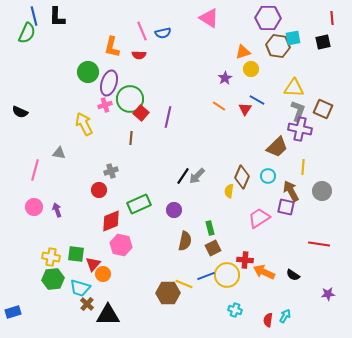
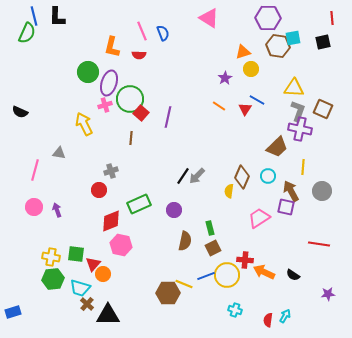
blue semicircle at (163, 33): rotated 98 degrees counterclockwise
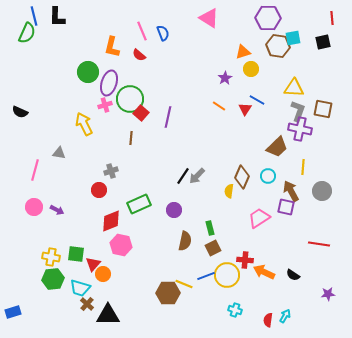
red semicircle at (139, 55): rotated 40 degrees clockwise
brown square at (323, 109): rotated 12 degrees counterclockwise
purple arrow at (57, 210): rotated 136 degrees clockwise
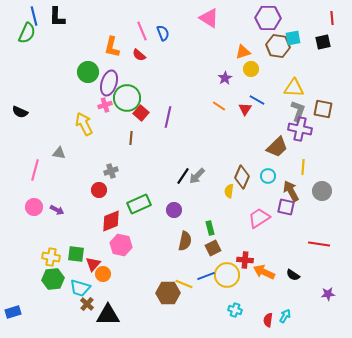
green circle at (130, 99): moved 3 px left, 1 px up
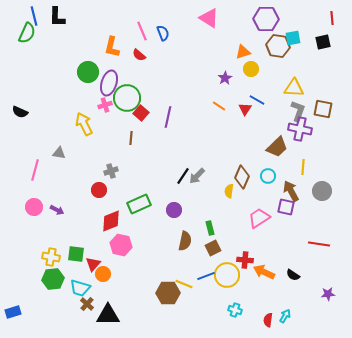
purple hexagon at (268, 18): moved 2 px left, 1 px down
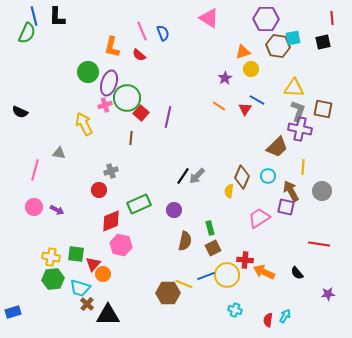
black semicircle at (293, 275): moved 4 px right, 2 px up; rotated 16 degrees clockwise
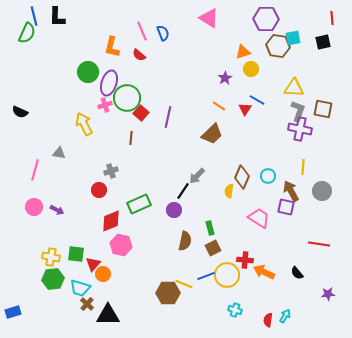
brown trapezoid at (277, 147): moved 65 px left, 13 px up
black line at (183, 176): moved 15 px down
pink trapezoid at (259, 218): rotated 65 degrees clockwise
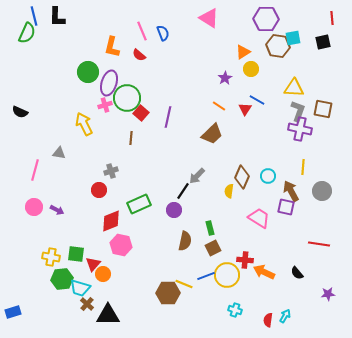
orange triangle at (243, 52): rotated 14 degrees counterclockwise
green hexagon at (53, 279): moved 9 px right
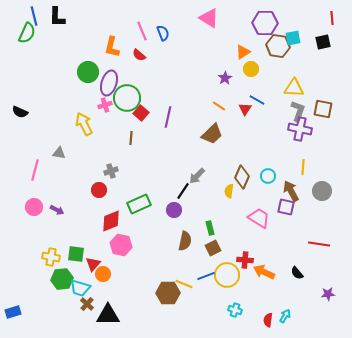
purple hexagon at (266, 19): moved 1 px left, 4 px down
